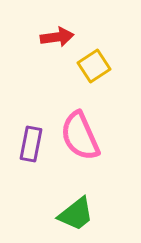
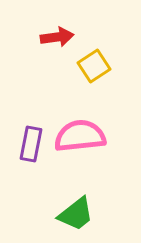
pink semicircle: rotated 108 degrees clockwise
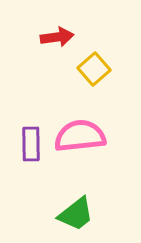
yellow square: moved 3 px down; rotated 8 degrees counterclockwise
purple rectangle: rotated 12 degrees counterclockwise
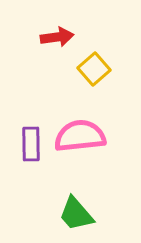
green trapezoid: rotated 87 degrees clockwise
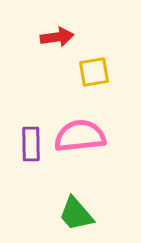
yellow square: moved 3 px down; rotated 32 degrees clockwise
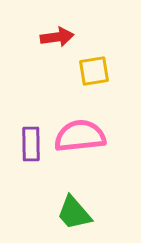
yellow square: moved 1 px up
green trapezoid: moved 2 px left, 1 px up
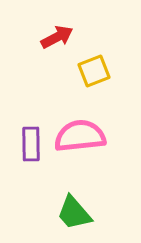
red arrow: rotated 20 degrees counterclockwise
yellow square: rotated 12 degrees counterclockwise
